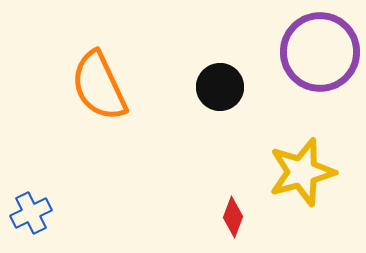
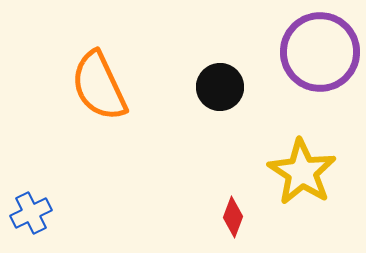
yellow star: rotated 24 degrees counterclockwise
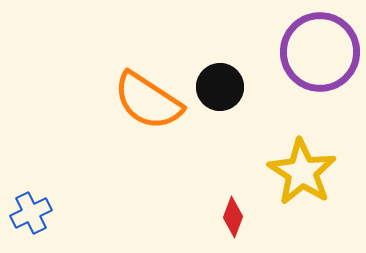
orange semicircle: moved 49 px right, 15 px down; rotated 32 degrees counterclockwise
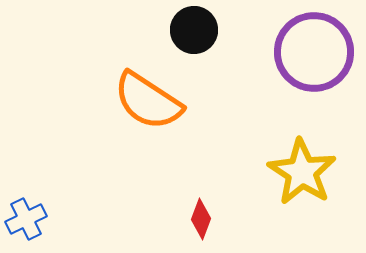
purple circle: moved 6 px left
black circle: moved 26 px left, 57 px up
blue cross: moved 5 px left, 6 px down
red diamond: moved 32 px left, 2 px down
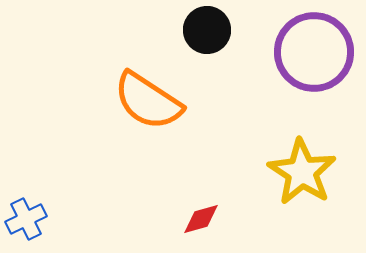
black circle: moved 13 px right
red diamond: rotated 54 degrees clockwise
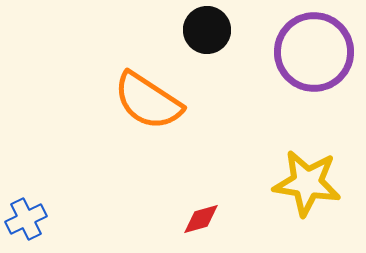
yellow star: moved 5 px right, 11 px down; rotated 24 degrees counterclockwise
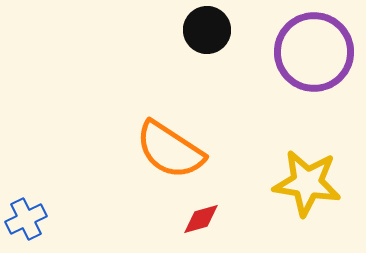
orange semicircle: moved 22 px right, 49 px down
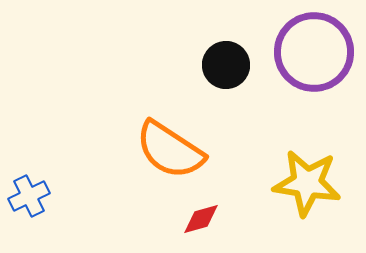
black circle: moved 19 px right, 35 px down
blue cross: moved 3 px right, 23 px up
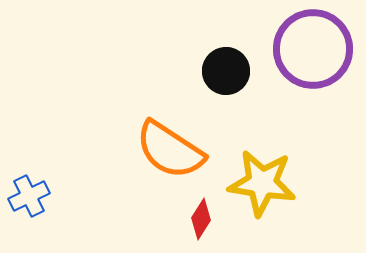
purple circle: moved 1 px left, 3 px up
black circle: moved 6 px down
yellow star: moved 45 px left
red diamond: rotated 42 degrees counterclockwise
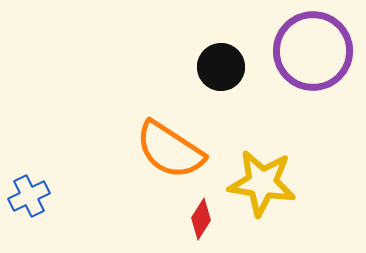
purple circle: moved 2 px down
black circle: moved 5 px left, 4 px up
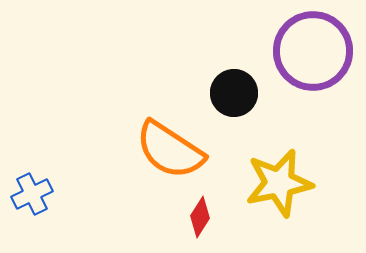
black circle: moved 13 px right, 26 px down
yellow star: moved 17 px right; rotated 20 degrees counterclockwise
blue cross: moved 3 px right, 2 px up
red diamond: moved 1 px left, 2 px up
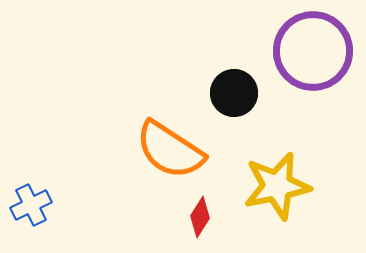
yellow star: moved 2 px left, 3 px down
blue cross: moved 1 px left, 11 px down
